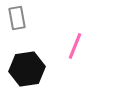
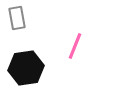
black hexagon: moved 1 px left, 1 px up
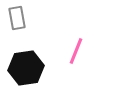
pink line: moved 1 px right, 5 px down
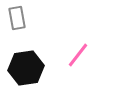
pink line: moved 2 px right, 4 px down; rotated 16 degrees clockwise
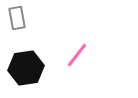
pink line: moved 1 px left
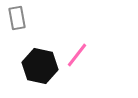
black hexagon: moved 14 px right, 2 px up; rotated 20 degrees clockwise
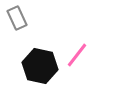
gray rectangle: rotated 15 degrees counterclockwise
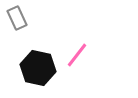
black hexagon: moved 2 px left, 2 px down
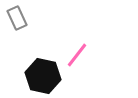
black hexagon: moved 5 px right, 8 px down
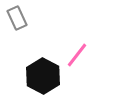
black hexagon: rotated 16 degrees clockwise
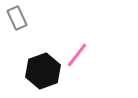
black hexagon: moved 5 px up; rotated 12 degrees clockwise
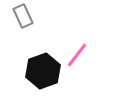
gray rectangle: moved 6 px right, 2 px up
